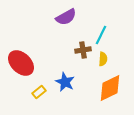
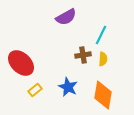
brown cross: moved 5 px down
blue star: moved 3 px right, 5 px down
orange diamond: moved 7 px left, 7 px down; rotated 56 degrees counterclockwise
yellow rectangle: moved 4 px left, 2 px up
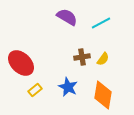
purple semicircle: moved 1 px right; rotated 120 degrees counterclockwise
cyan line: moved 12 px up; rotated 36 degrees clockwise
brown cross: moved 1 px left, 2 px down
yellow semicircle: rotated 32 degrees clockwise
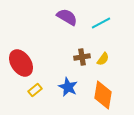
red ellipse: rotated 12 degrees clockwise
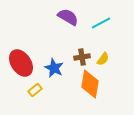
purple semicircle: moved 1 px right
blue star: moved 14 px left, 19 px up
orange diamond: moved 13 px left, 11 px up
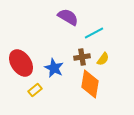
cyan line: moved 7 px left, 10 px down
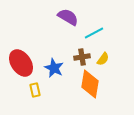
yellow rectangle: rotated 64 degrees counterclockwise
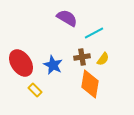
purple semicircle: moved 1 px left, 1 px down
blue star: moved 1 px left, 3 px up
yellow rectangle: rotated 32 degrees counterclockwise
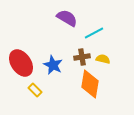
yellow semicircle: rotated 112 degrees counterclockwise
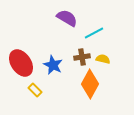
orange diamond: rotated 20 degrees clockwise
